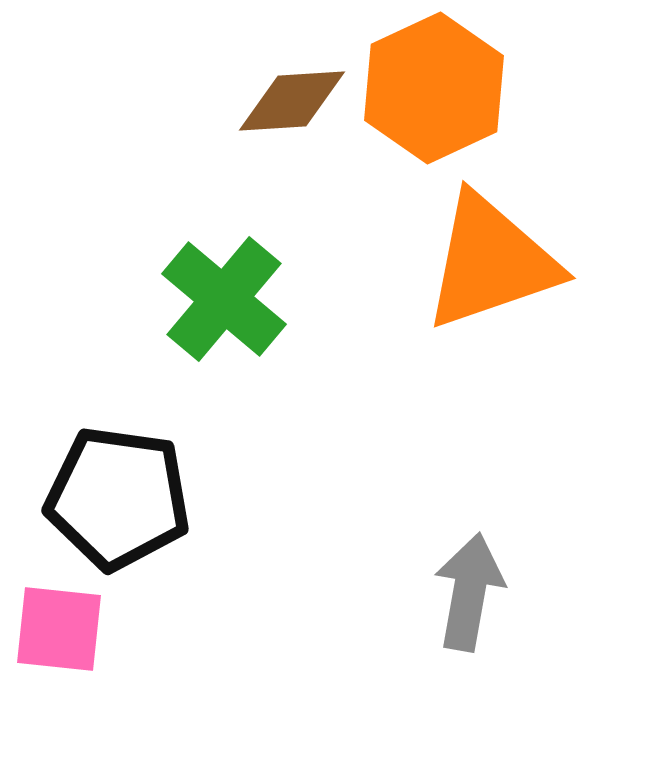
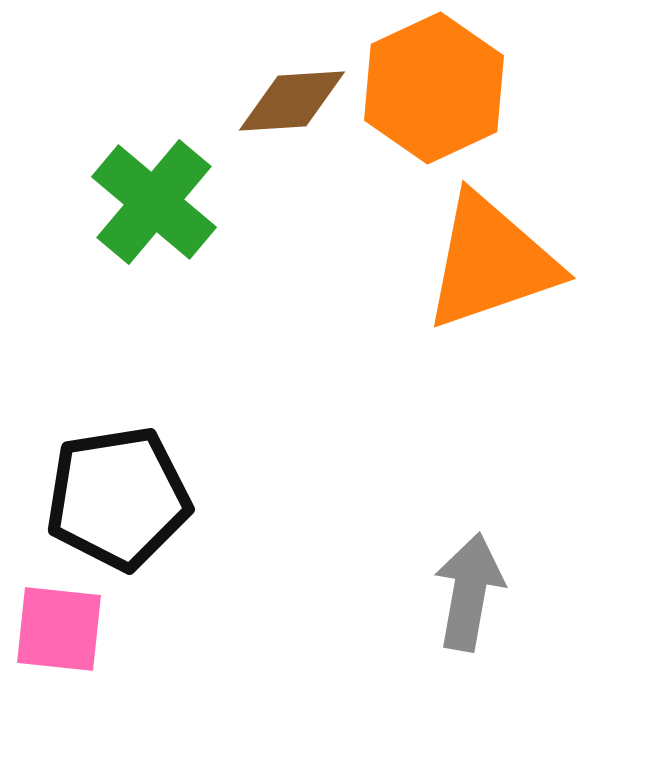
green cross: moved 70 px left, 97 px up
black pentagon: rotated 17 degrees counterclockwise
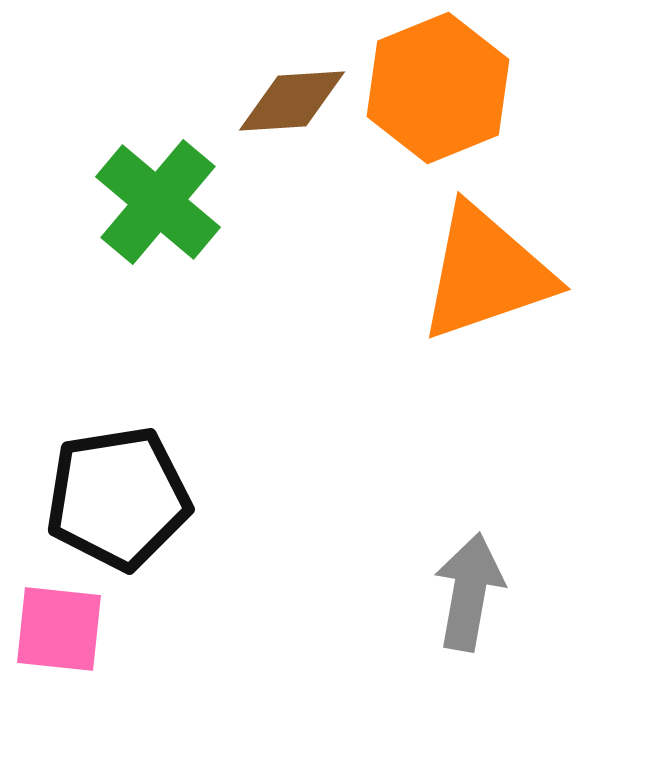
orange hexagon: moved 4 px right; rotated 3 degrees clockwise
green cross: moved 4 px right
orange triangle: moved 5 px left, 11 px down
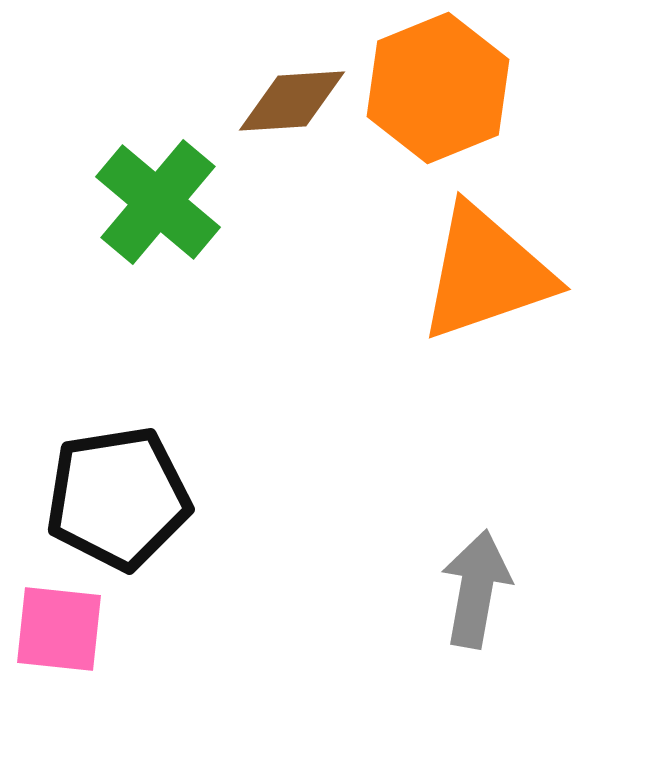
gray arrow: moved 7 px right, 3 px up
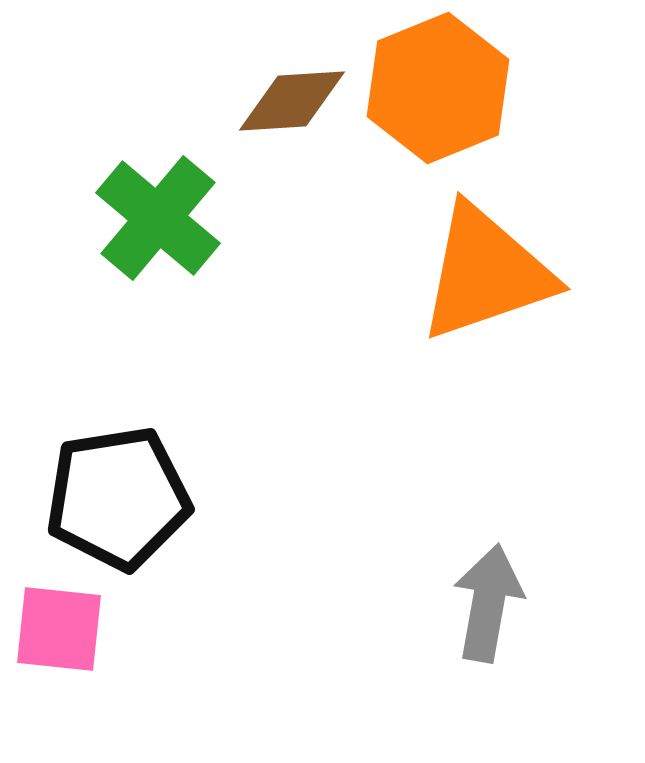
green cross: moved 16 px down
gray arrow: moved 12 px right, 14 px down
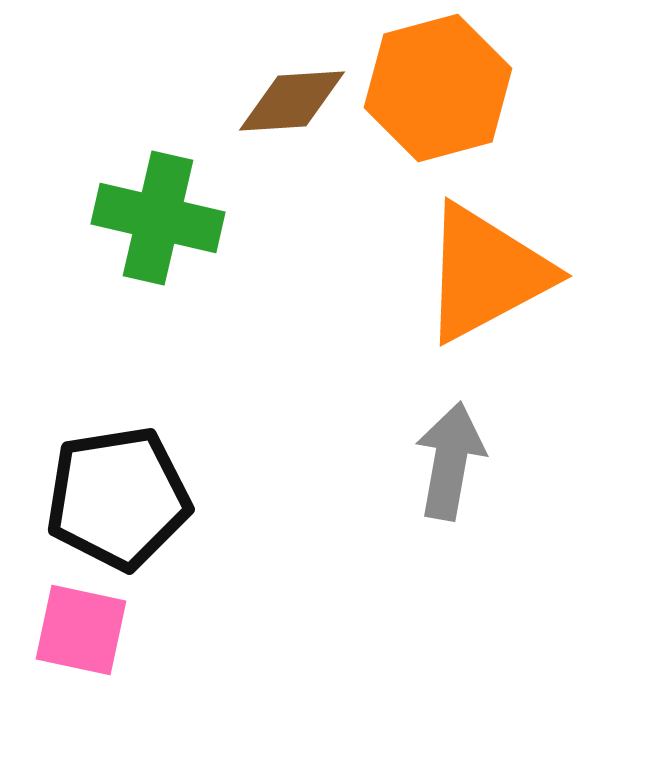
orange hexagon: rotated 7 degrees clockwise
green cross: rotated 27 degrees counterclockwise
orange triangle: rotated 9 degrees counterclockwise
gray arrow: moved 38 px left, 142 px up
pink square: moved 22 px right, 1 px down; rotated 6 degrees clockwise
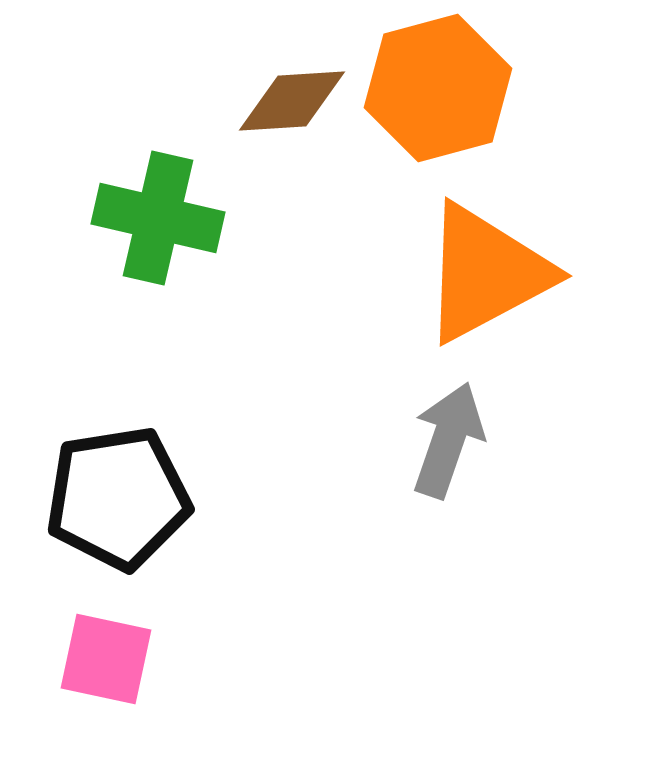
gray arrow: moved 2 px left, 21 px up; rotated 9 degrees clockwise
pink square: moved 25 px right, 29 px down
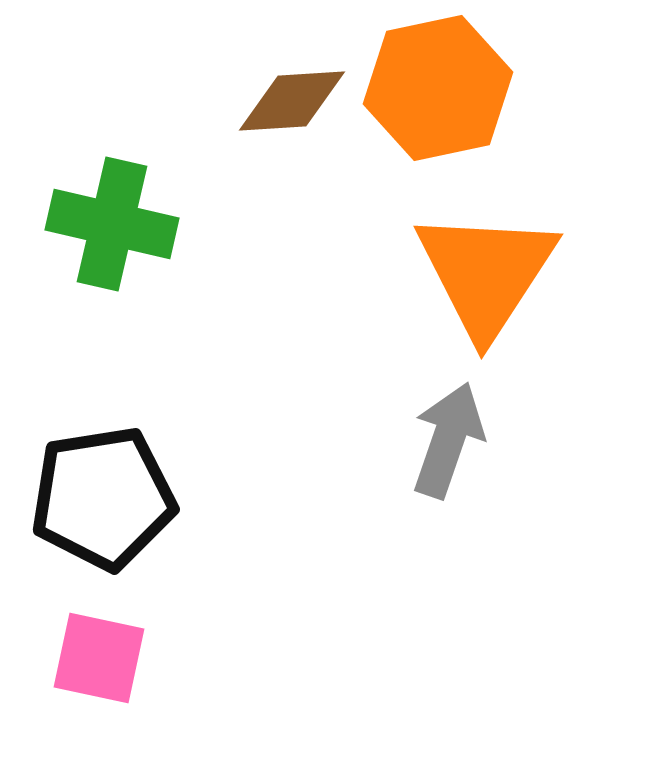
orange hexagon: rotated 3 degrees clockwise
green cross: moved 46 px left, 6 px down
orange triangle: rotated 29 degrees counterclockwise
black pentagon: moved 15 px left
pink square: moved 7 px left, 1 px up
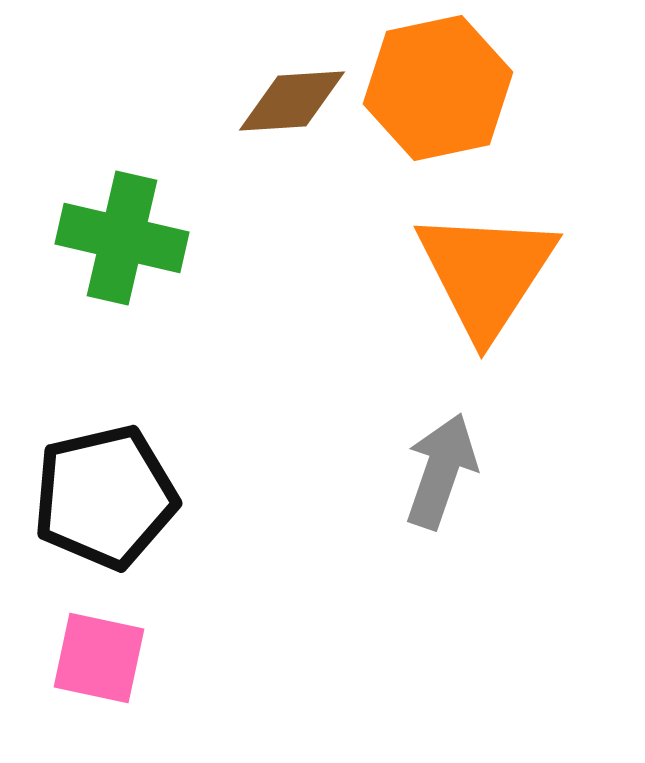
green cross: moved 10 px right, 14 px down
gray arrow: moved 7 px left, 31 px down
black pentagon: moved 2 px right, 1 px up; rotated 4 degrees counterclockwise
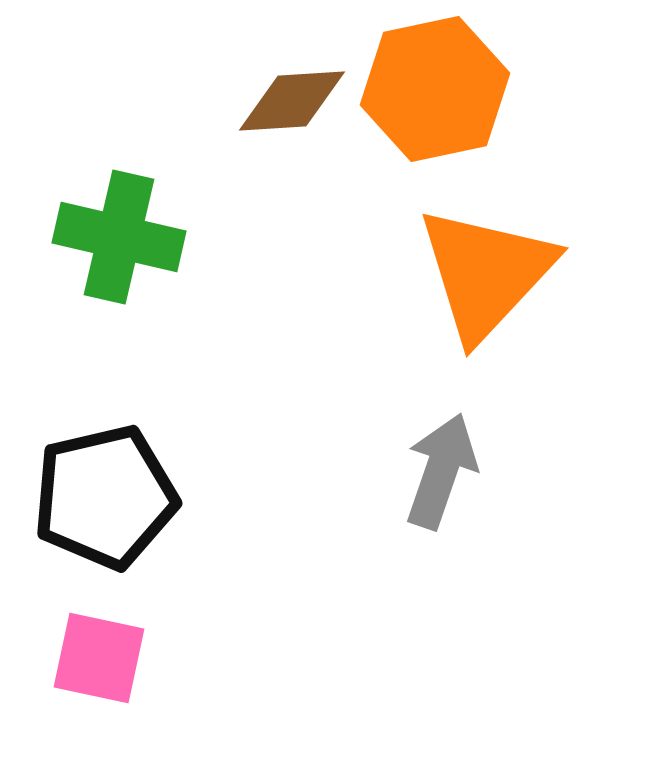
orange hexagon: moved 3 px left, 1 px down
green cross: moved 3 px left, 1 px up
orange triangle: rotated 10 degrees clockwise
